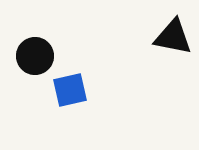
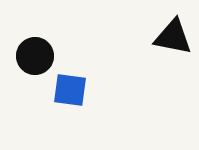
blue square: rotated 21 degrees clockwise
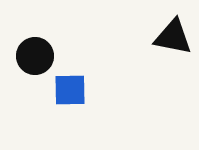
blue square: rotated 9 degrees counterclockwise
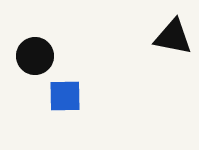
blue square: moved 5 px left, 6 px down
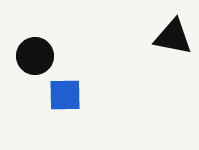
blue square: moved 1 px up
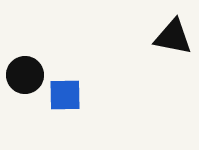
black circle: moved 10 px left, 19 px down
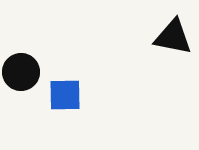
black circle: moved 4 px left, 3 px up
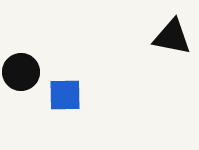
black triangle: moved 1 px left
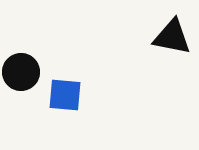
blue square: rotated 6 degrees clockwise
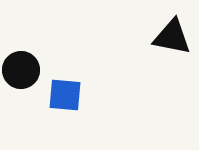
black circle: moved 2 px up
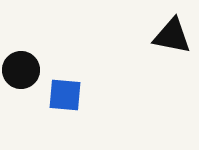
black triangle: moved 1 px up
